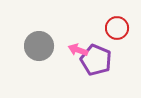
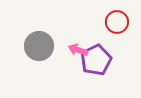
red circle: moved 6 px up
purple pentagon: rotated 24 degrees clockwise
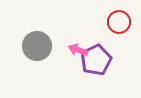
red circle: moved 2 px right
gray circle: moved 2 px left
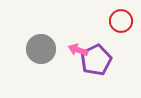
red circle: moved 2 px right, 1 px up
gray circle: moved 4 px right, 3 px down
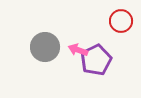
gray circle: moved 4 px right, 2 px up
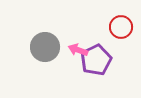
red circle: moved 6 px down
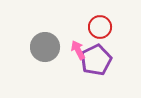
red circle: moved 21 px left
pink arrow: rotated 42 degrees clockwise
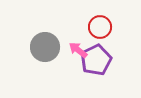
pink arrow: rotated 24 degrees counterclockwise
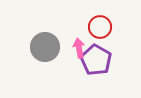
pink arrow: moved 1 px right, 2 px up; rotated 42 degrees clockwise
purple pentagon: rotated 16 degrees counterclockwise
